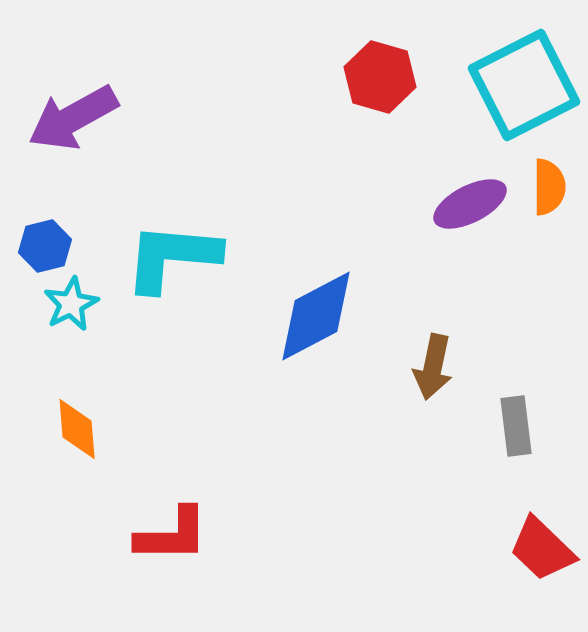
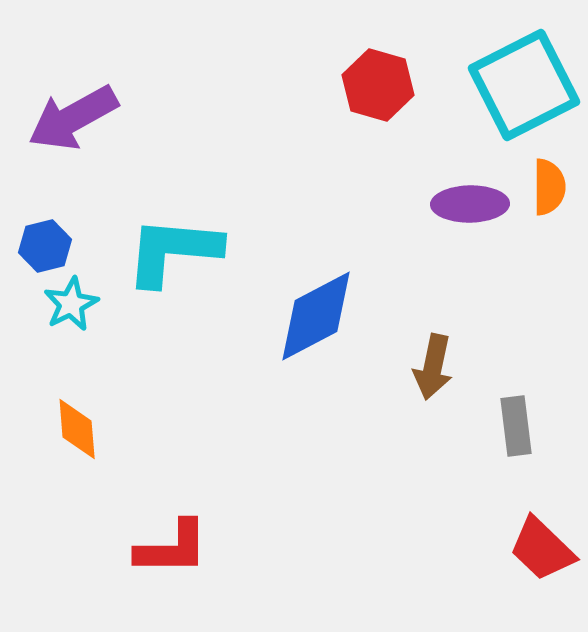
red hexagon: moved 2 px left, 8 px down
purple ellipse: rotated 26 degrees clockwise
cyan L-shape: moved 1 px right, 6 px up
red L-shape: moved 13 px down
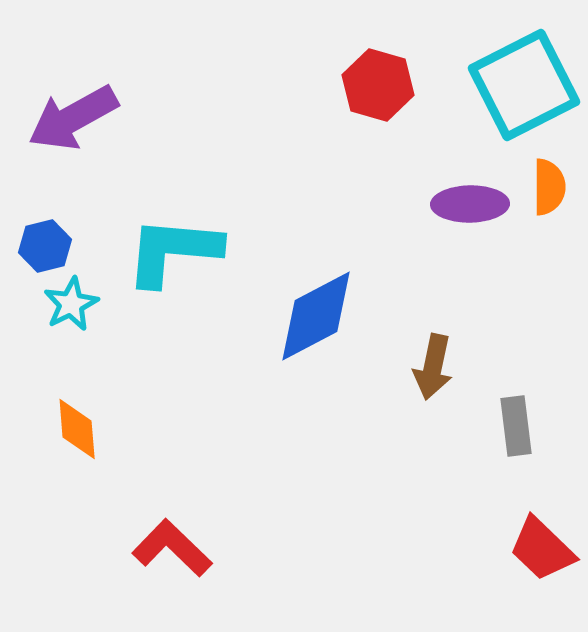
red L-shape: rotated 136 degrees counterclockwise
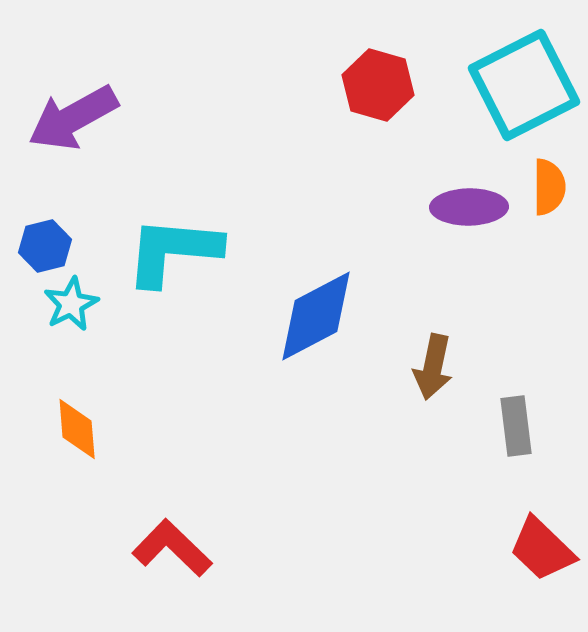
purple ellipse: moved 1 px left, 3 px down
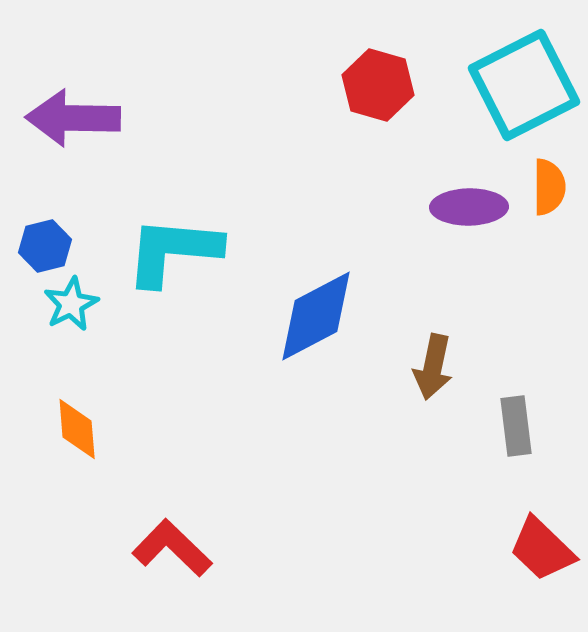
purple arrow: rotated 30 degrees clockwise
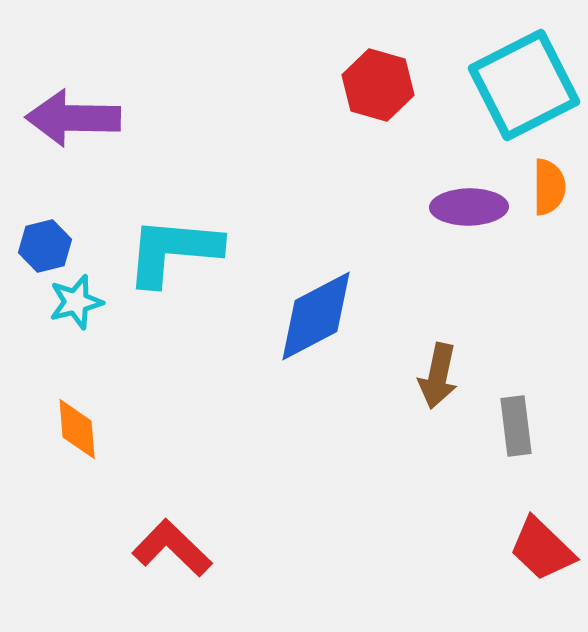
cyan star: moved 5 px right, 2 px up; rotated 12 degrees clockwise
brown arrow: moved 5 px right, 9 px down
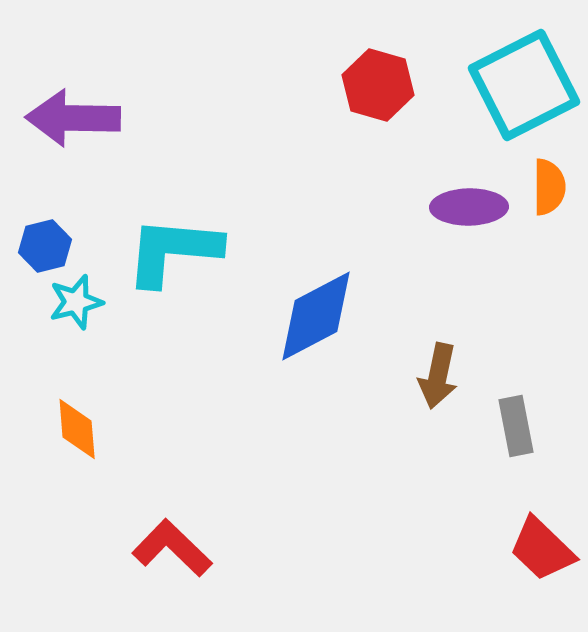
gray rectangle: rotated 4 degrees counterclockwise
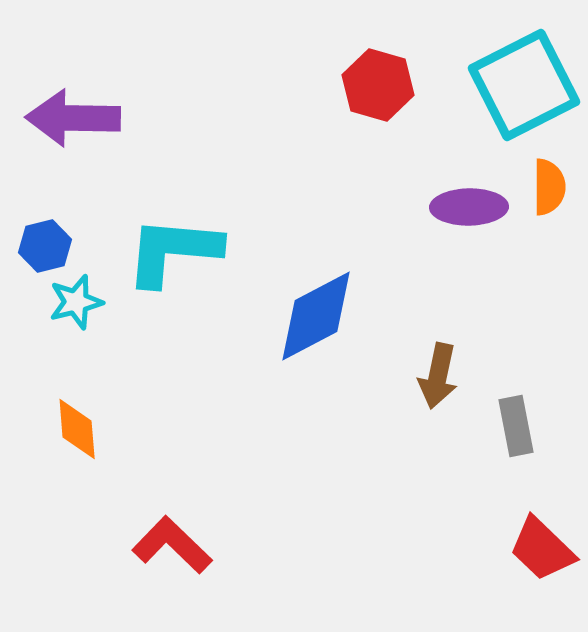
red L-shape: moved 3 px up
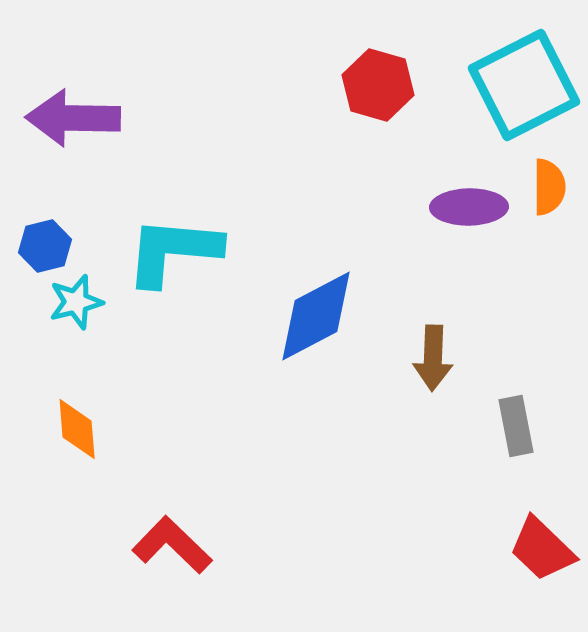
brown arrow: moved 5 px left, 18 px up; rotated 10 degrees counterclockwise
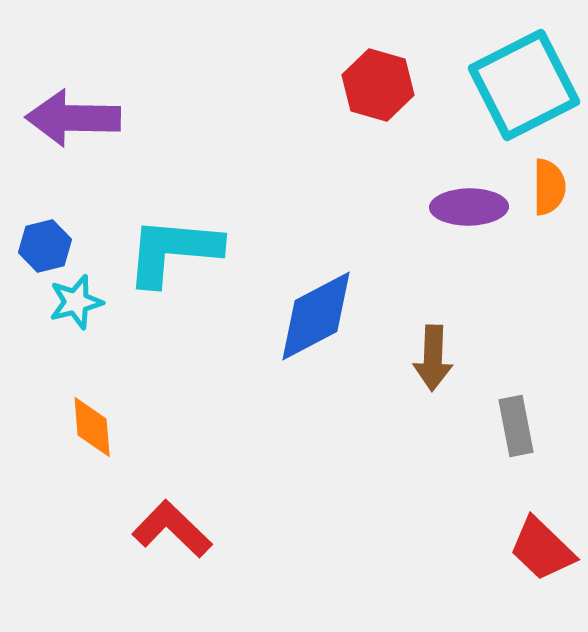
orange diamond: moved 15 px right, 2 px up
red L-shape: moved 16 px up
